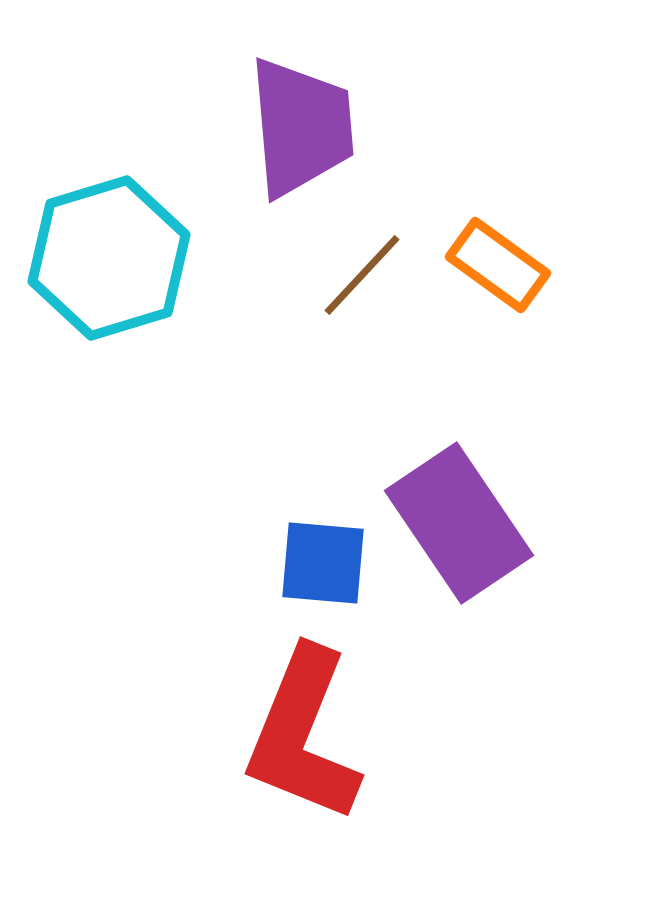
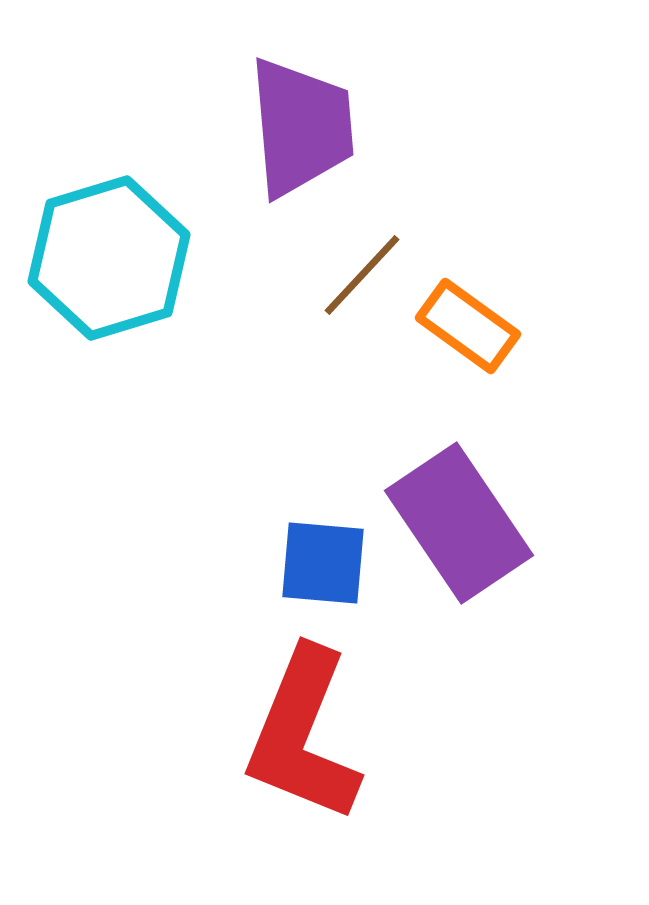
orange rectangle: moved 30 px left, 61 px down
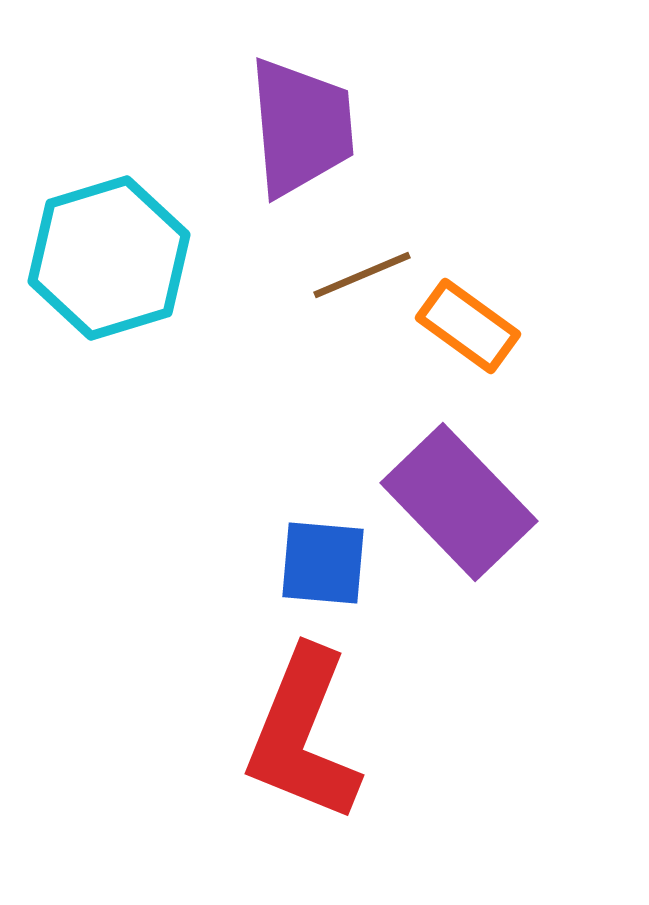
brown line: rotated 24 degrees clockwise
purple rectangle: moved 21 px up; rotated 10 degrees counterclockwise
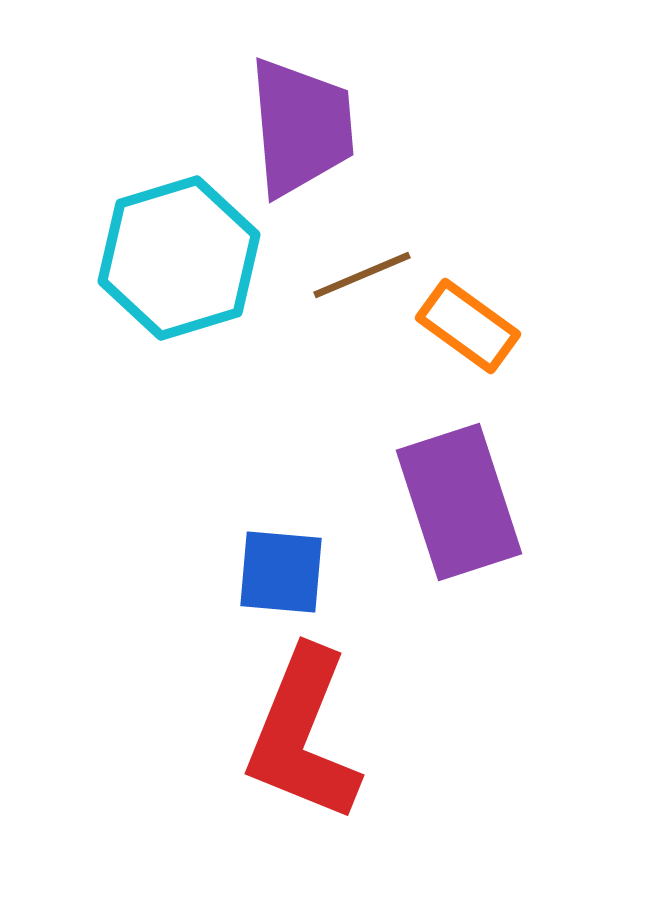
cyan hexagon: moved 70 px right
purple rectangle: rotated 26 degrees clockwise
blue square: moved 42 px left, 9 px down
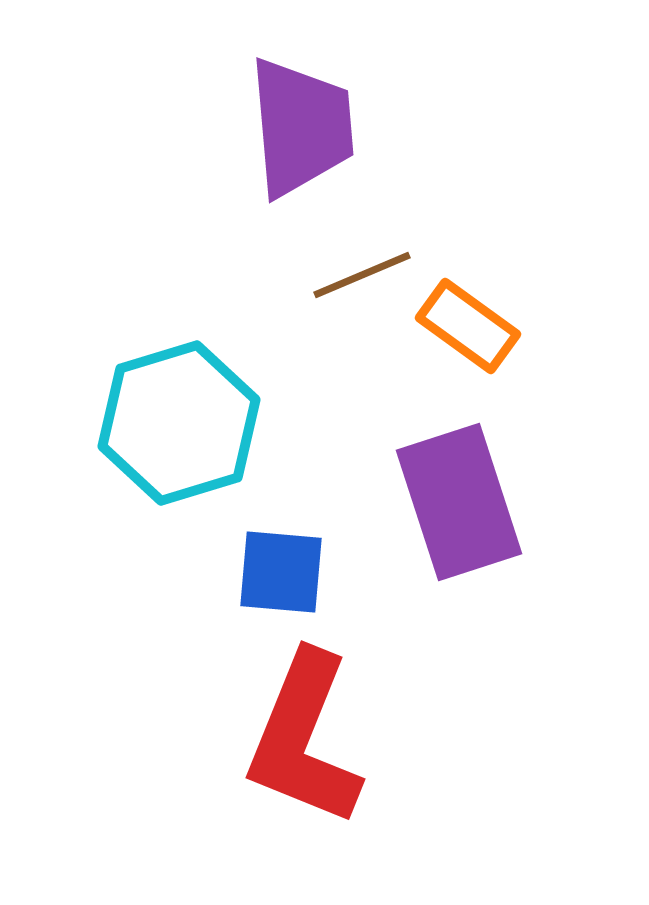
cyan hexagon: moved 165 px down
red L-shape: moved 1 px right, 4 px down
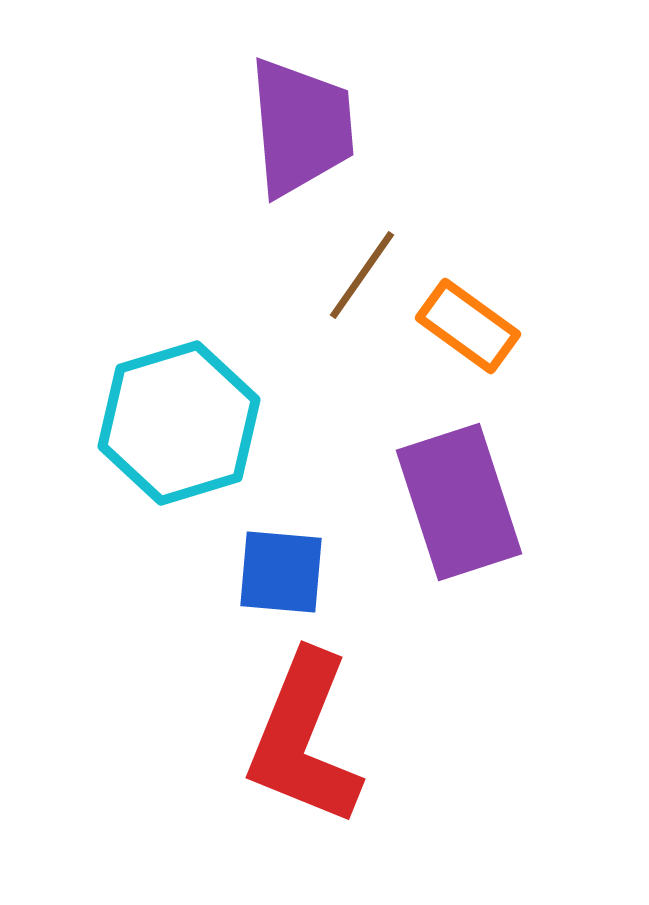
brown line: rotated 32 degrees counterclockwise
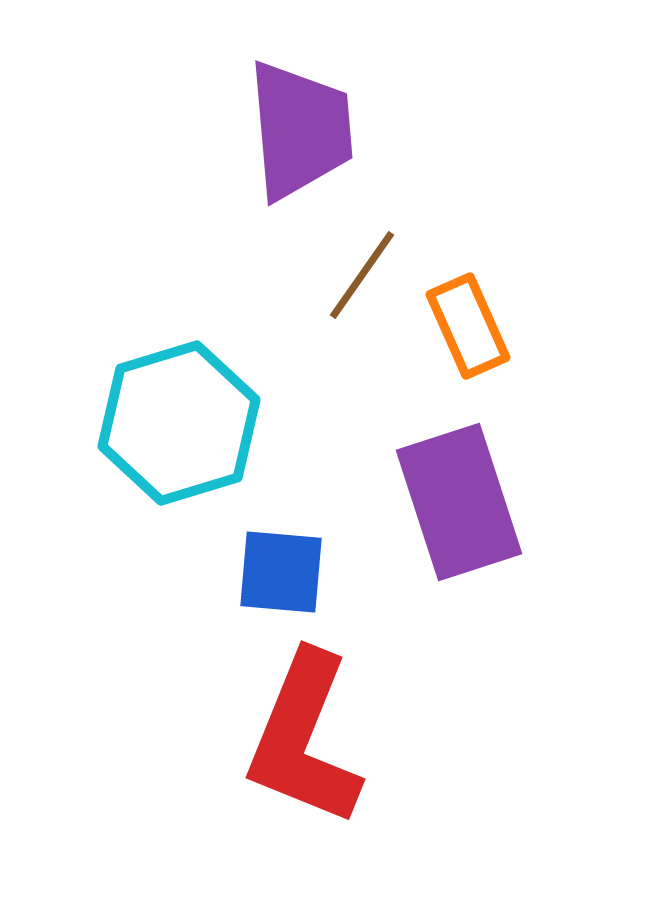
purple trapezoid: moved 1 px left, 3 px down
orange rectangle: rotated 30 degrees clockwise
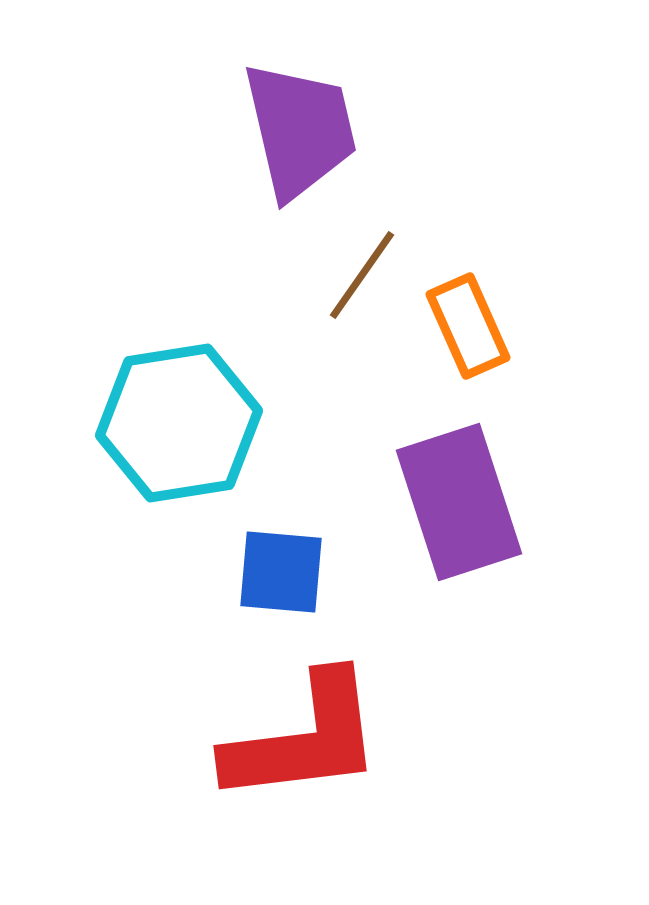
purple trapezoid: rotated 8 degrees counterclockwise
cyan hexagon: rotated 8 degrees clockwise
red L-shape: rotated 119 degrees counterclockwise
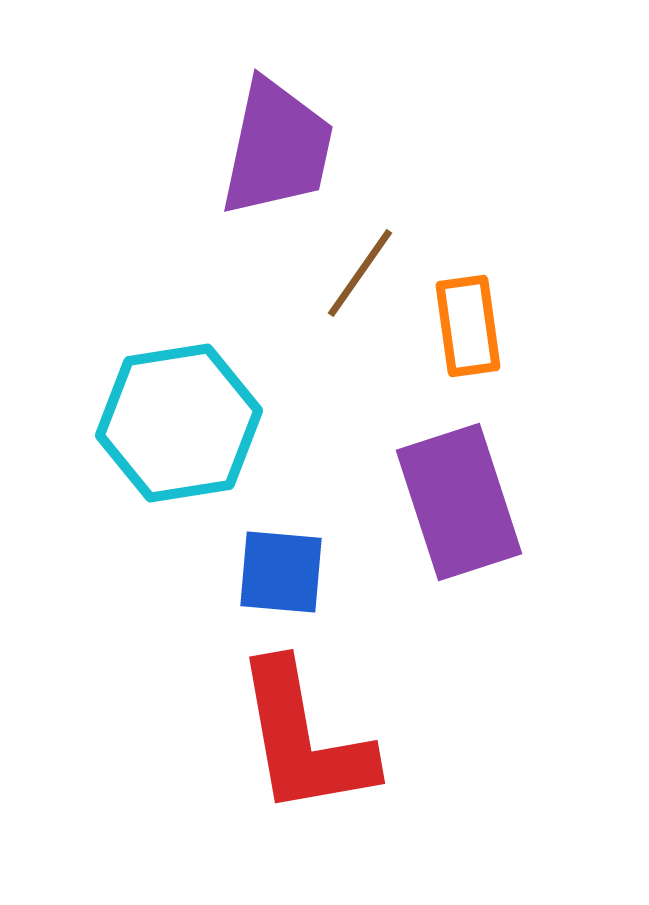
purple trapezoid: moved 23 px left, 18 px down; rotated 25 degrees clockwise
brown line: moved 2 px left, 2 px up
orange rectangle: rotated 16 degrees clockwise
red L-shape: rotated 87 degrees clockwise
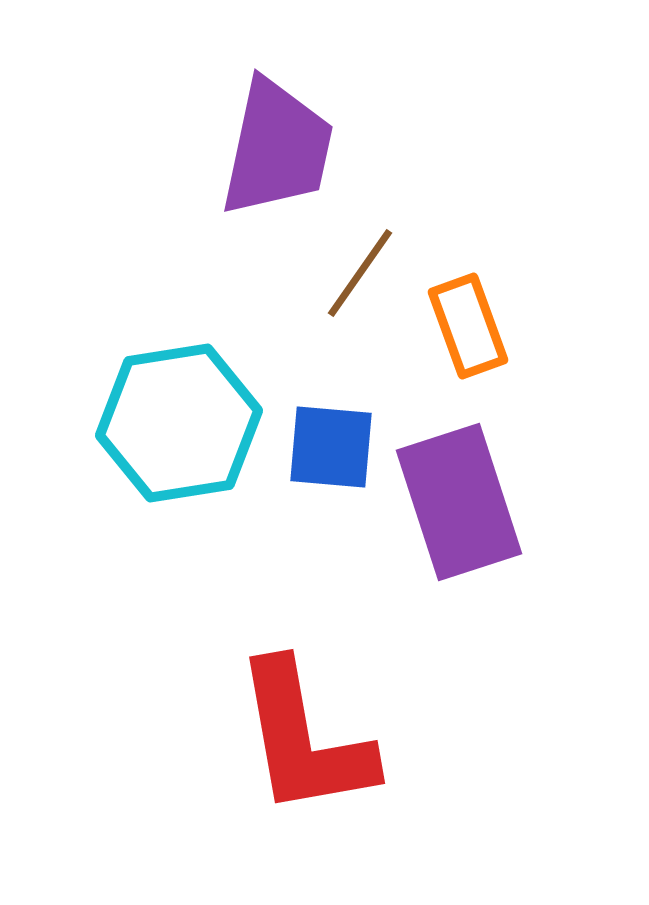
orange rectangle: rotated 12 degrees counterclockwise
blue square: moved 50 px right, 125 px up
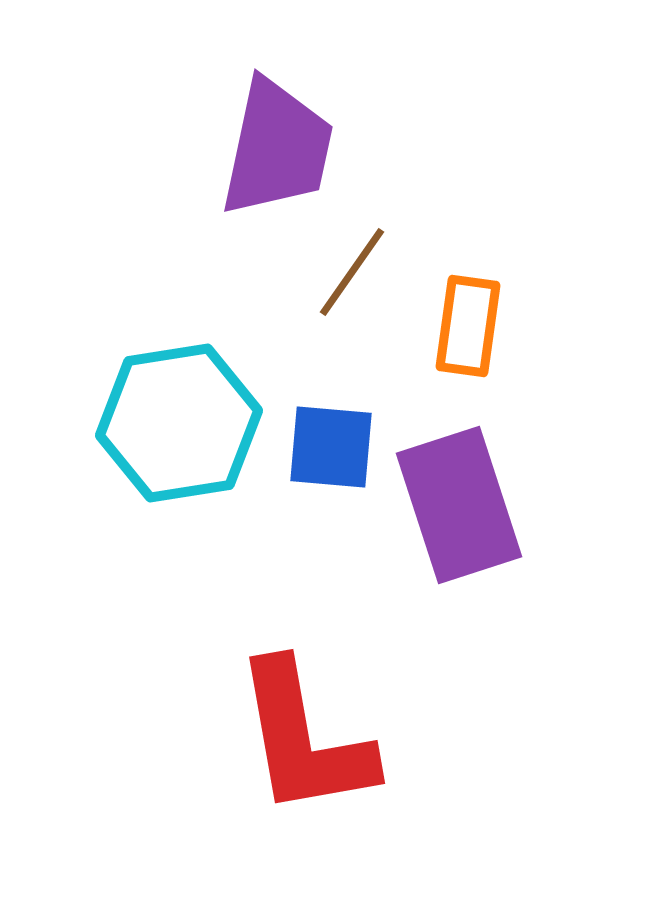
brown line: moved 8 px left, 1 px up
orange rectangle: rotated 28 degrees clockwise
purple rectangle: moved 3 px down
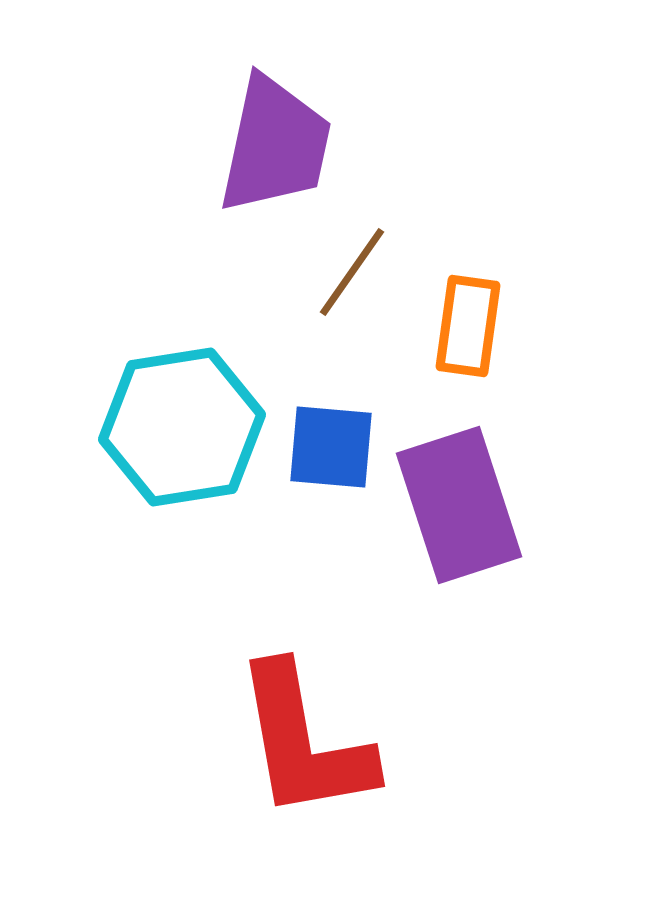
purple trapezoid: moved 2 px left, 3 px up
cyan hexagon: moved 3 px right, 4 px down
red L-shape: moved 3 px down
